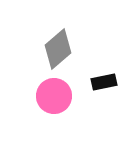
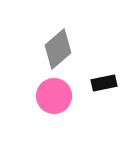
black rectangle: moved 1 px down
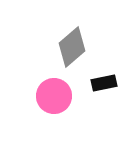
gray diamond: moved 14 px right, 2 px up
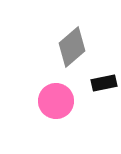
pink circle: moved 2 px right, 5 px down
